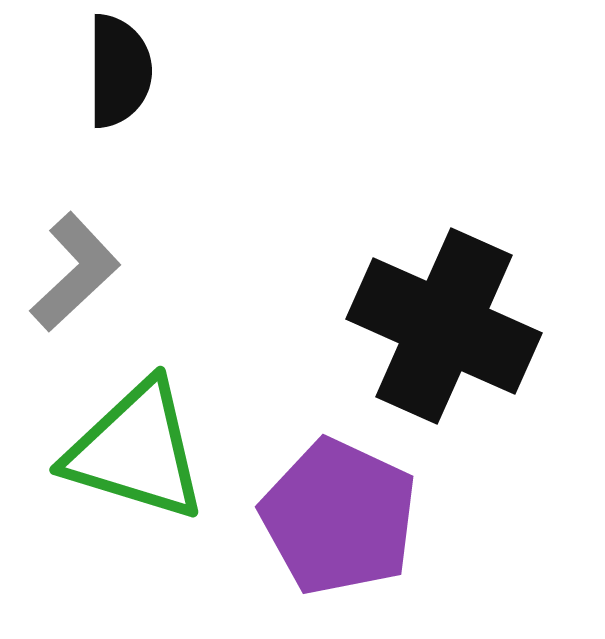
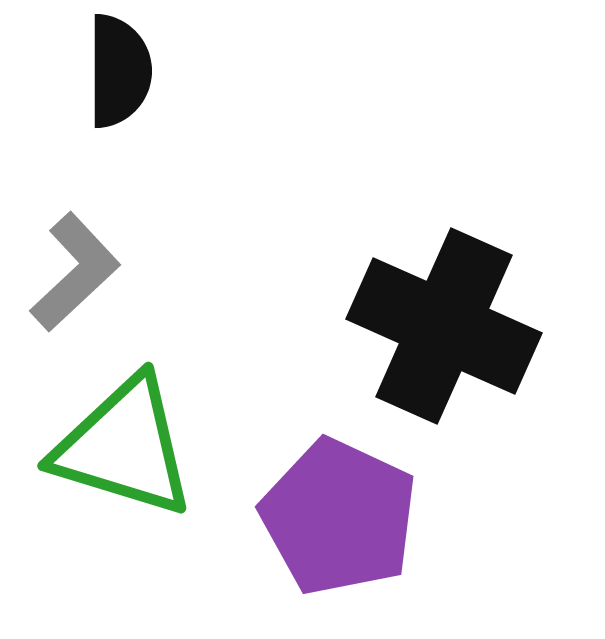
green triangle: moved 12 px left, 4 px up
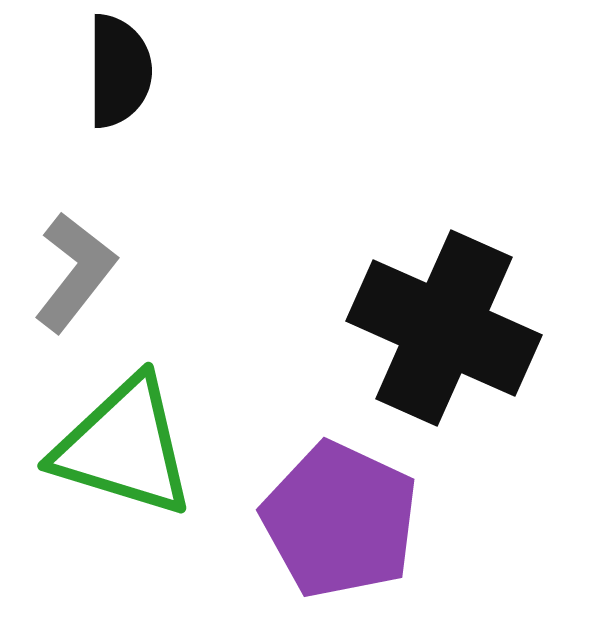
gray L-shape: rotated 9 degrees counterclockwise
black cross: moved 2 px down
purple pentagon: moved 1 px right, 3 px down
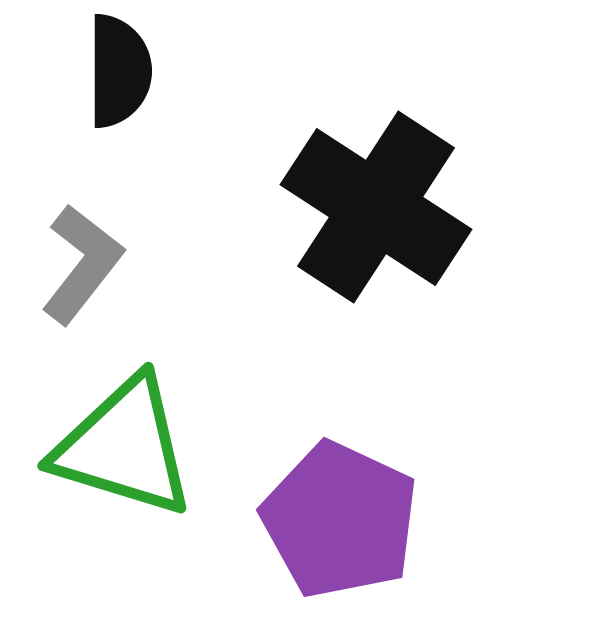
gray L-shape: moved 7 px right, 8 px up
black cross: moved 68 px left, 121 px up; rotated 9 degrees clockwise
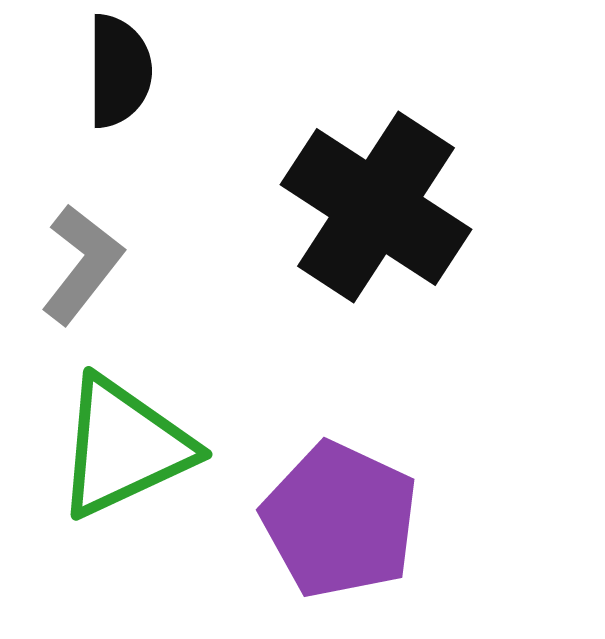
green triangle: rotated 42 degrees counterclockwise
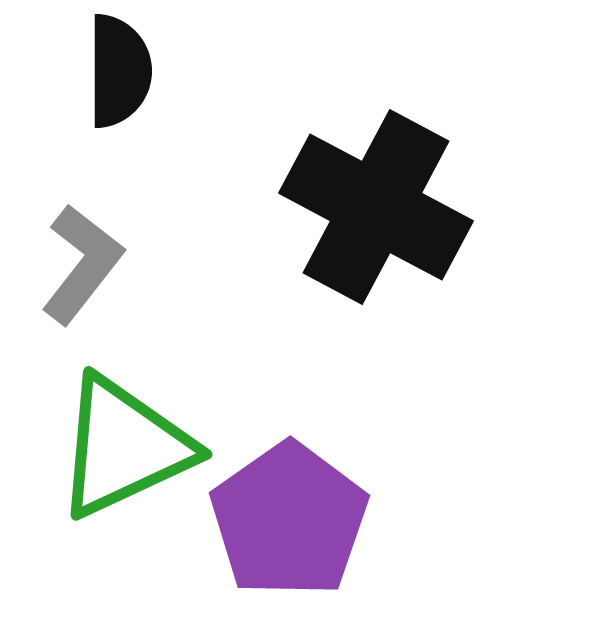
black cross: rotated 5 degrees counterclockwise
purple pentagon: moved 51 px left; rotated 12 degrees clockwise
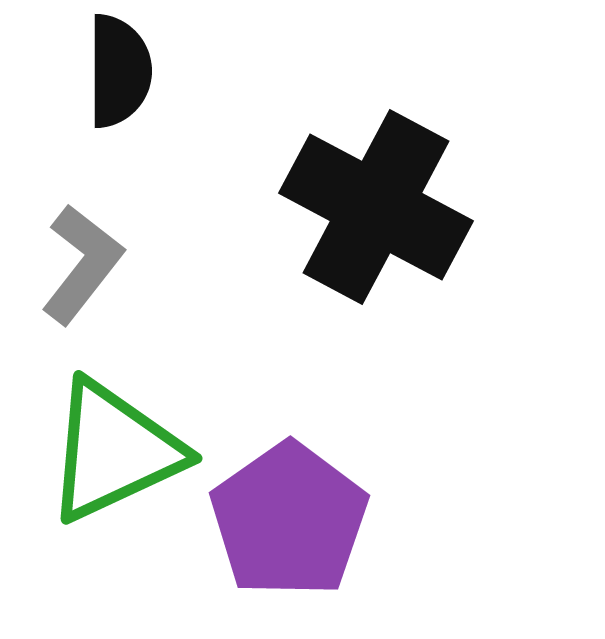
green triangle: moved 10 px left, 4 px down
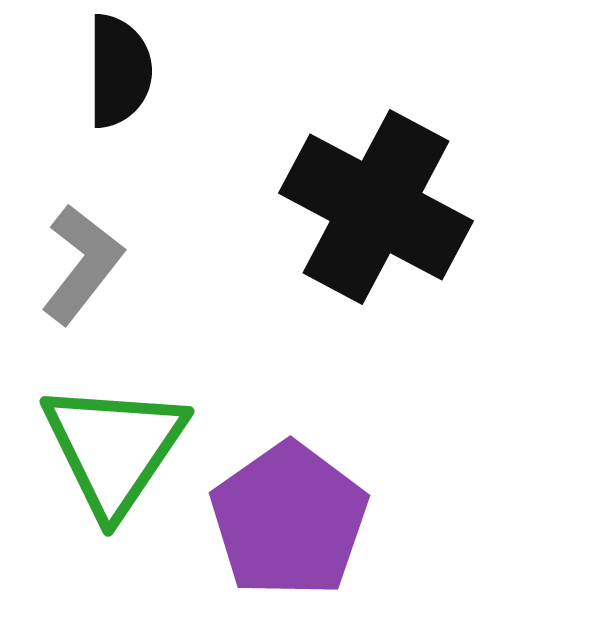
green triangle: moved 3 px up; rotated 31 degrees counterclockwise
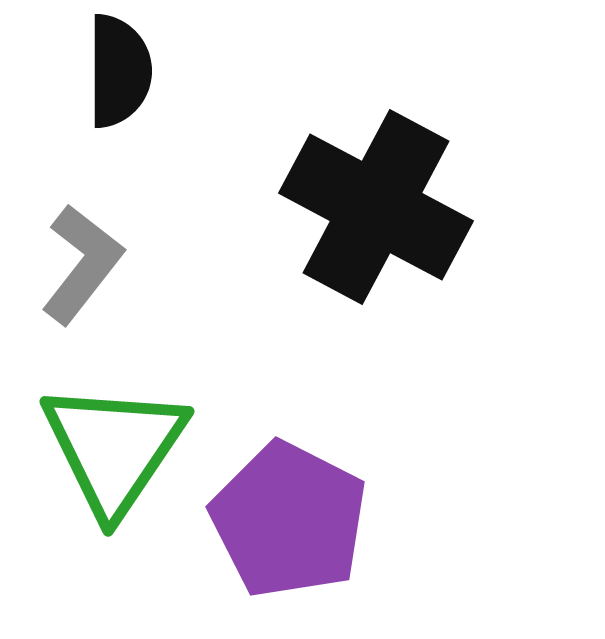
purple pentagon: rotated 10 degrees counterclockwise
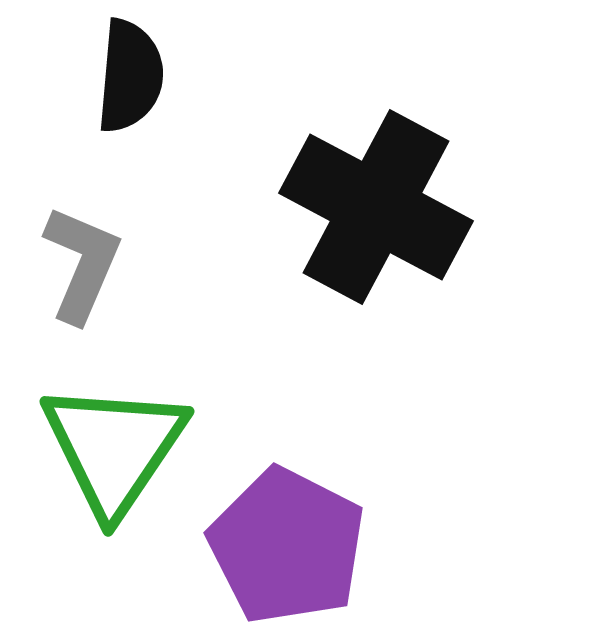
black semicircle: moved 11 px right, 5 px down; rotated 5 degrees clockwise
gray L-shape: rotated 15 degrees counterclockwise
purple pentagon: moved 2 px left, 26 px down
